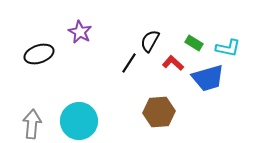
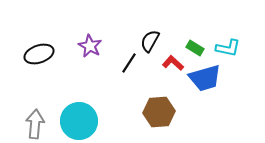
purple star: moved 10 px right, 14 px down
green rectangle: moved 1 px right, 5 px down
blue trapezoid: moved 3 px left
gray arrow: moved 3 px right
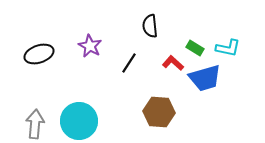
black semicircle: moved 15 px up; rotated 35 degrees counterclockwise
brown hexagon: rotated 8 degrees clockwise
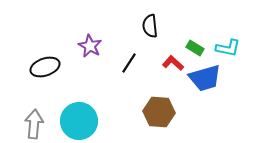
black ellipse: moved 6 px right, 13 px down
gray arrow: moved 1 px left
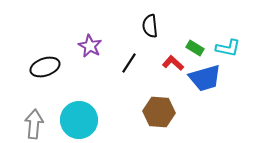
cyan circle: moved 1 px up
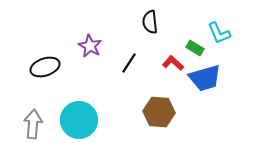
black semicircle: moved 4 px up
cyan L-shape: moved 9 px left, 15 px up; rotated 55 degrees clockwise
gray arrow: moved 1 px left
